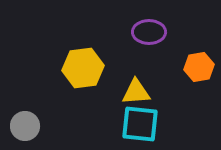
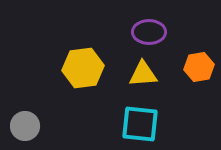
yellow triangle: moved 7 px right, 18 px up
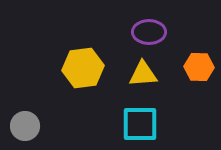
orange hexagon: rotated 12 degrees clockwise
cyan square: rotated 6 degrees counterclockwise
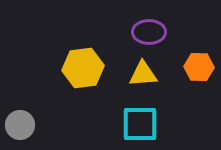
gray circle: moved 5 px left, 1 px up
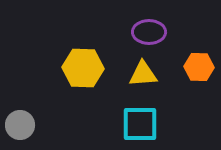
yellow hexagon: rotated 9 degrees clockwise
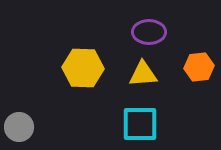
orange hexagon: rotated 8 degrees counterclockwise
gray circle: moved 1 px left, 2 px down
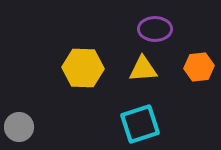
purple ellipse: moved 6 px right, 3 px up
yellow triangle: moved 5 px up
cyan square: rotated 18 degrees counterclockwise
